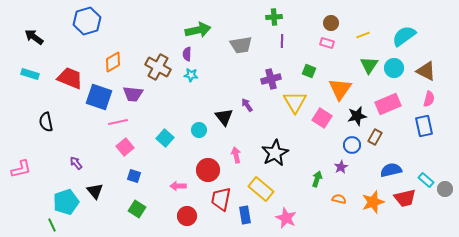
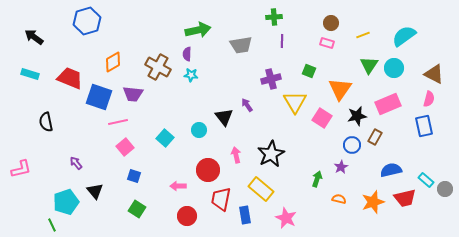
brown triangle at (426, 71): moved 8 px right, 3 px down
black star at (275, 153): moved 4 px left, 1 px down
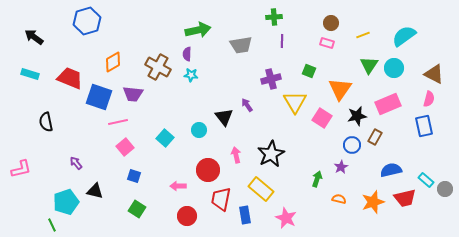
black triangle at (95, 191): rotated 36 degrees counterclockwise
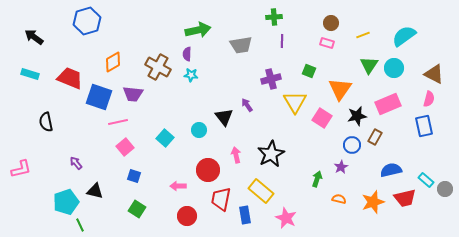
yellow rectangle at (261, 189): moved 2 px down
green line at (52, 225): moved 28 px right
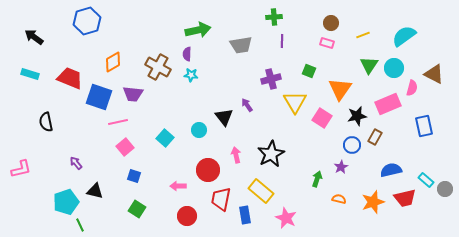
pink semicircle at (429, 99): moved 17 px left, 11 px up
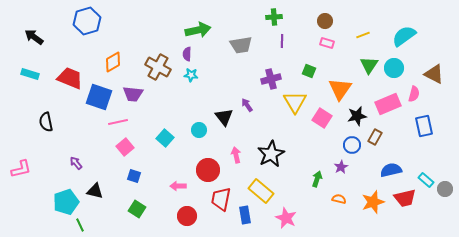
brown circle at (331, 23): moved 6 px left, 2 px up
pink semicircle at (412, 88): moved 2 px right, 6 px down
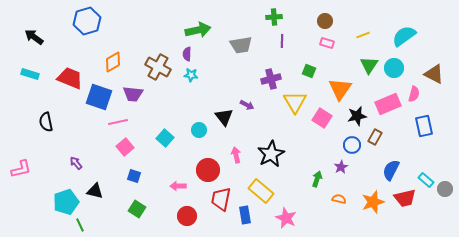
purple arrow at (247, 105): rotated 152 degrees clockwise
blue semicircle at (391, 170): rotated 50 degrees counterclockwise
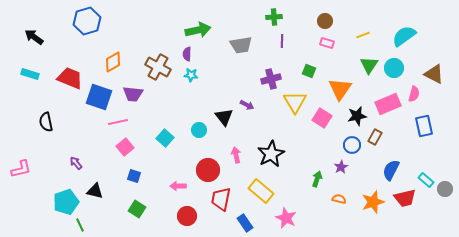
blue rectangle at (245, 215): moved 8 px down; rotated 24 degrees counterclockwise
